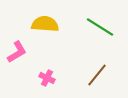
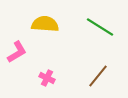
brown line: moved 1 px right, 1 px down
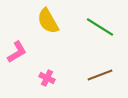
yellow semicircle: moved 3 px right, 3 px up; rotated 124 degrees counterclockwise
brown line: moved 2 px right, 1 px up; rotated 30 degrees clockwise
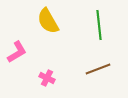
green line: moved 1 px left, 2 px up; rotated 52 degrees clockwise
brown line: moved 2 px left, 6 px up
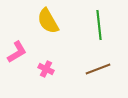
pink cross: moved 1 px left, 9 px up
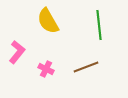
pink L-shape: rotated 20 degrees counterclockwise
brown line: moved 12 px left, 2 px up
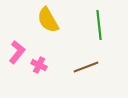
yellow semicircle: moved 1 px up
pink cross: moved 7 px left, 4 px up
